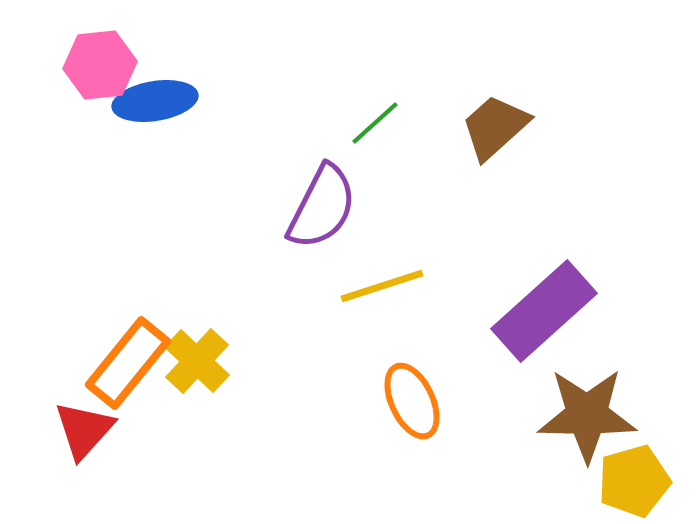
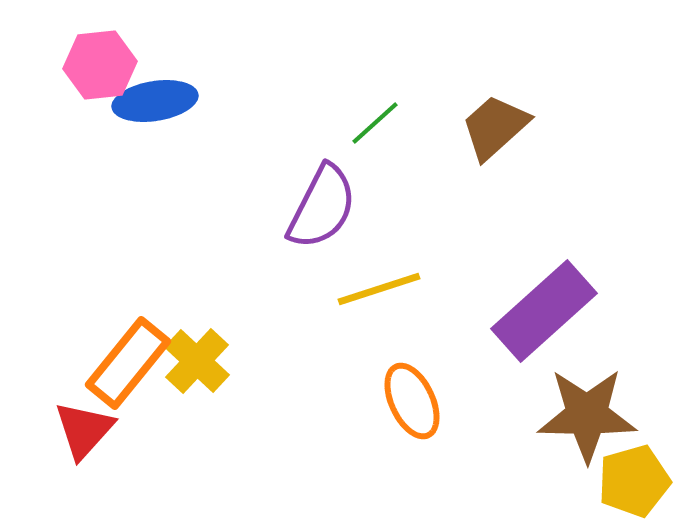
yellow line: moved 3 px left, 3 px down
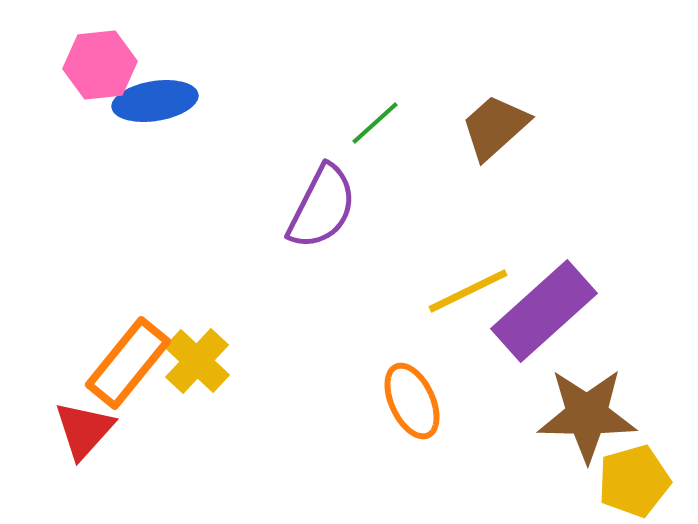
yellow line: moved 89 px right, 2 px down; rotated 8 degrees counterclockwise
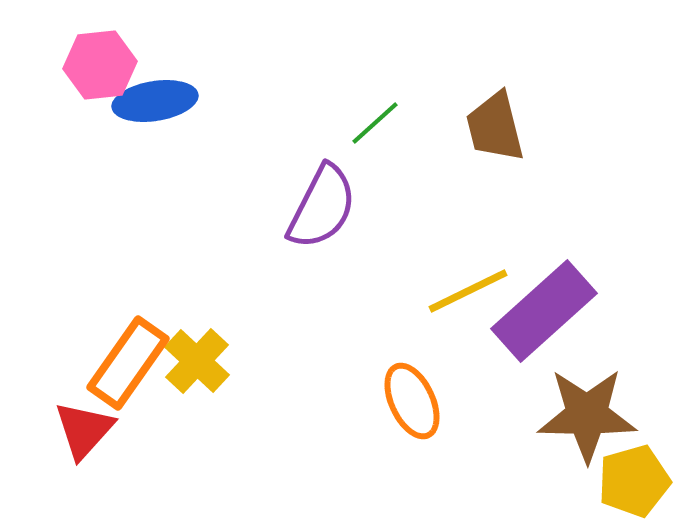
brown trapezoid: rotated 62 degrees counterclockwise
orange rectangle: rotated 4 degrees counterclockwise
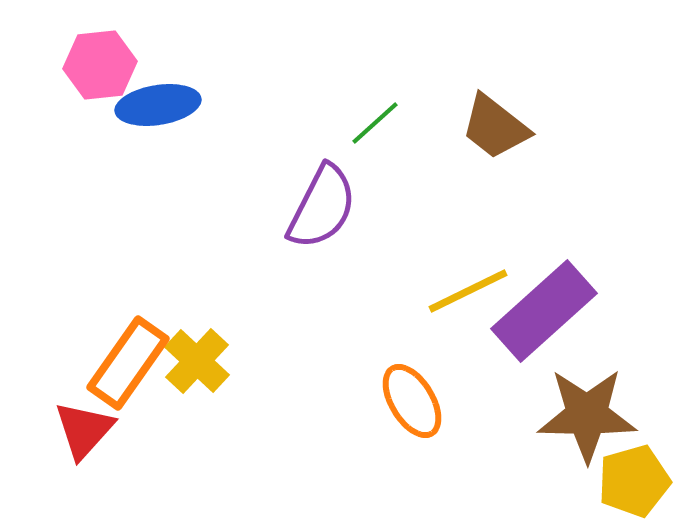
blue ellipse: moved 3 px right, 4 px down
brown trapezoid: rotated 38 degrees counterclockwise
orange ellipse: rotated 6 degrees counterclockwise
